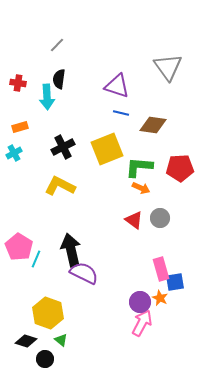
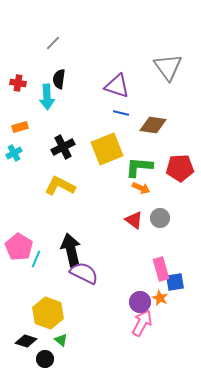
gray line: moved 4 px left, 2 px up
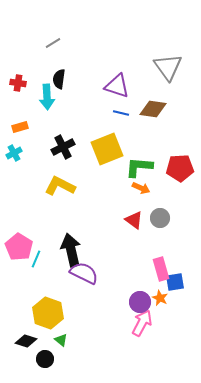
gray line: rotated 14 degrees clockwise
brown diamond: moved 16 px up
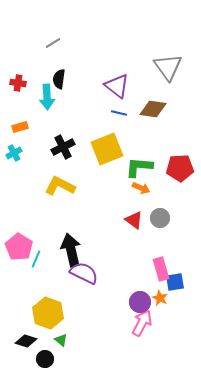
purple triangle: rotated 20 degrees clockwise
blue line: moved 2 px left
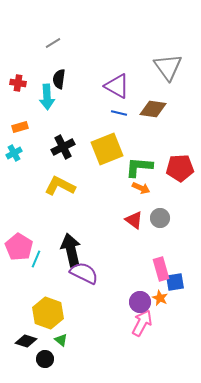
purple triangle: rotated 8 degrees counterclockwise
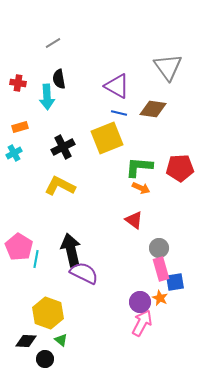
black semicircle: rotated 18 degrees counterclockwise
yellow square: moved 11 px up
gray circle: moved 1 px left, 30 px down
cyan line: rotated 12 degrees counterclockwise
black diamond: rotated 15 degrees counterclockwise
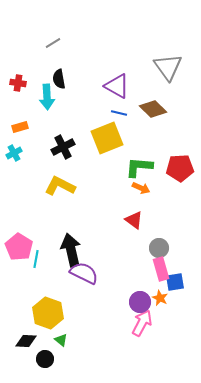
brown diamond: rotated 36 degrees clockwise
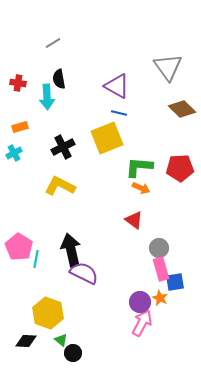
brown diamond: moved 29 px right
black circle: moved 28 px right, 6 px up
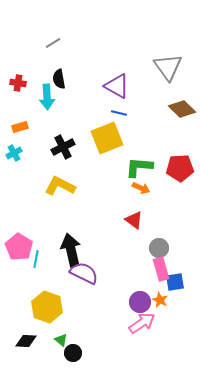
orange star: moved 2 px down
yellow hexagon: moved 1 px left, 6 px up
pink arrow: rotated 28 degrees clockwise
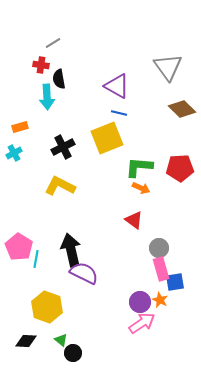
red cross: moved 23 px right, 18 px up
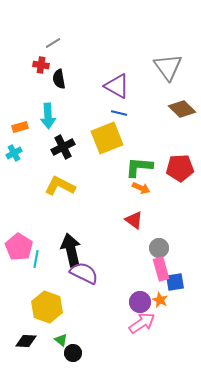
cyan arrow: moved 1 px right, 19 px down
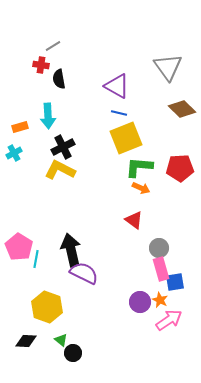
gray line: moved 3 px down
yellow square: moved 19 px right
yellow L-shape: moved 16 px up
pink arrow: moved 27 px right, 3 px up
